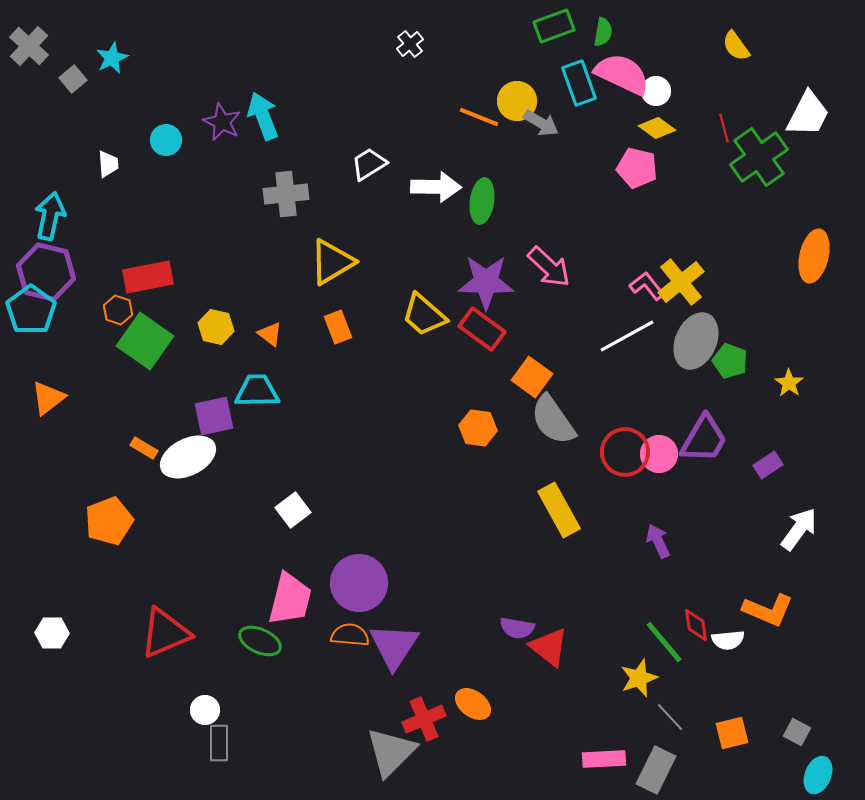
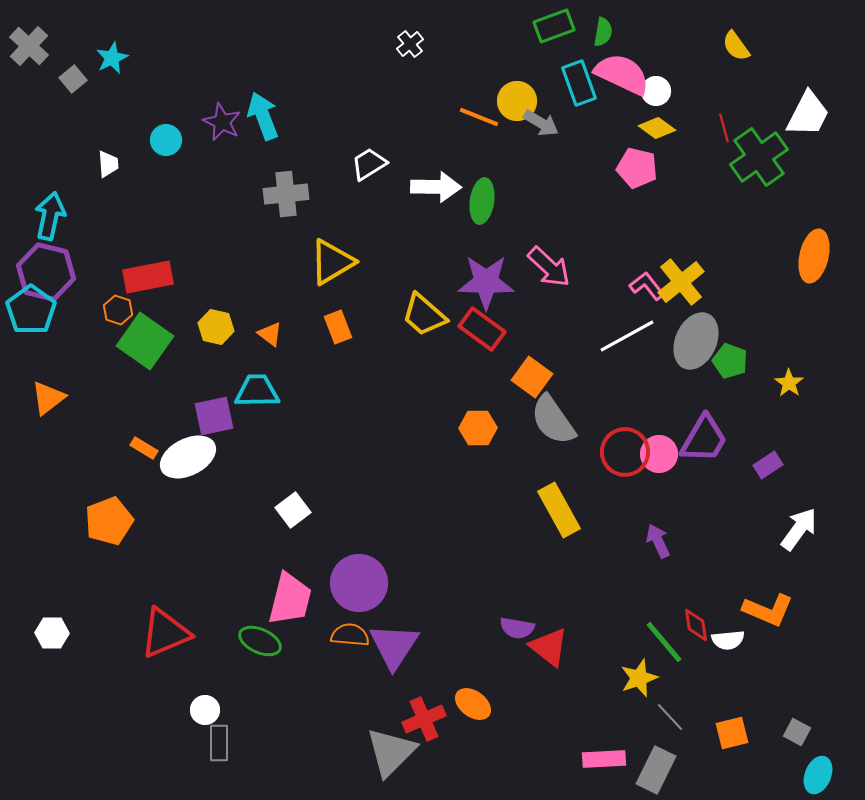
orange hexagon at (478, 428): rotated 9 degrees counterclockwise
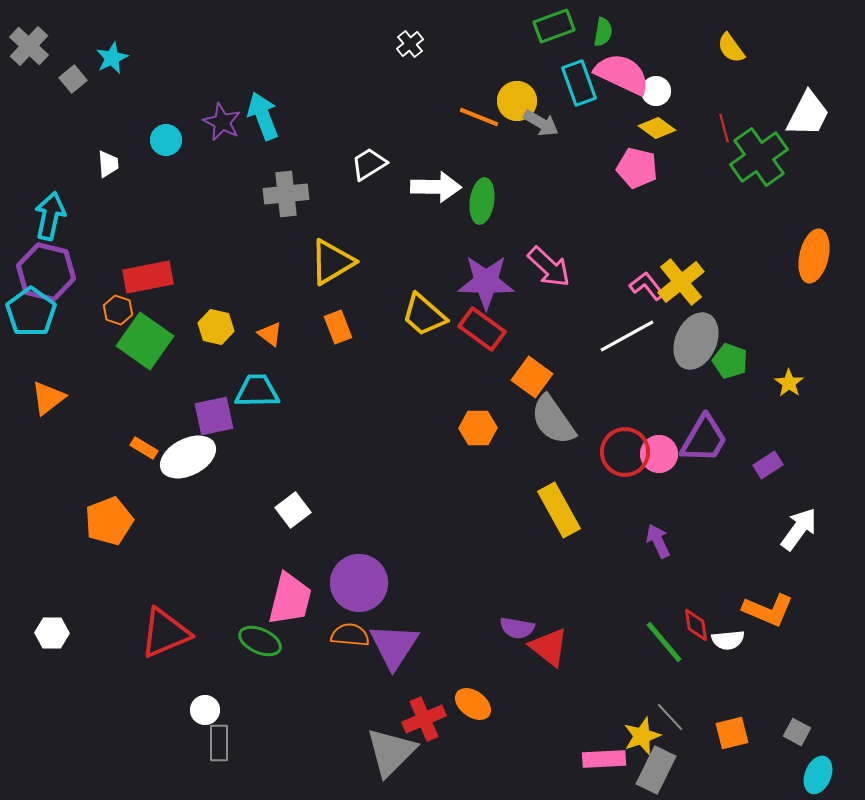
yellow semicircle at (736, 46): moved 5 px left, 2 px down
cyan pentagon at (31, 310): moved 2 px down
yellow star at (639, 678): moved 3 px right, 58 px down
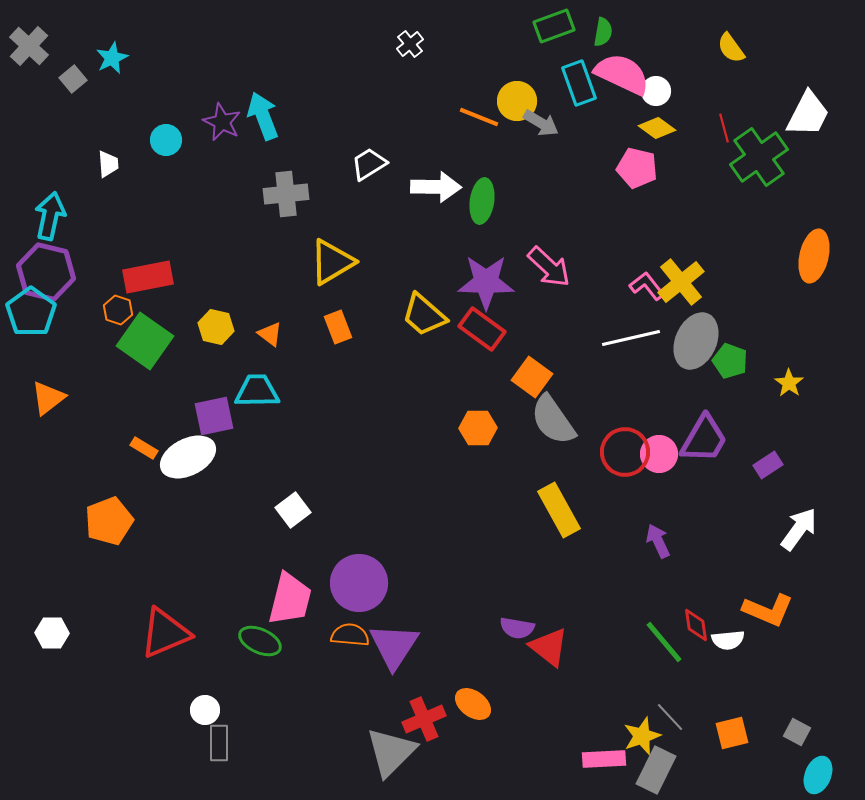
white line at (627, 336): moved 4 px right, 2 px down; rotated 16 degrees clockwise
